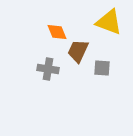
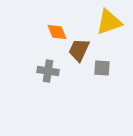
yellow triangle: rotated 40 degrees counterclockwise
brown trapezoid: moved 1 px right, 1 px up
gray cross: moved 2 px down
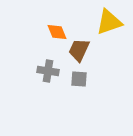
gray square: moved 23 px left, 11 px down
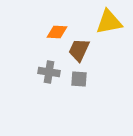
yellow triangle: rotated 8 degrees clockwise
orange diamond: rotated 65 degrees counterclockwise
gray cross: moved 1 px right, 1 px down
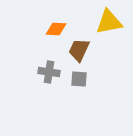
orange diamond: moved 1 px left, 3 px up
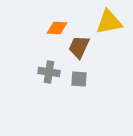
orange diamond: moved 1 px right, 1 px up
brown trapezoid: moved 3 px up
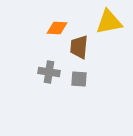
brown trapezoid: rotated 20 degrees counterclockwise
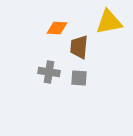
gray square: moved 1 px up
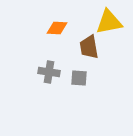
brown trapezoid: moved 10 px right; rotated 15 degrees counterclockwise
